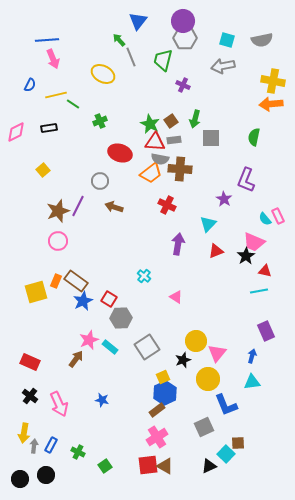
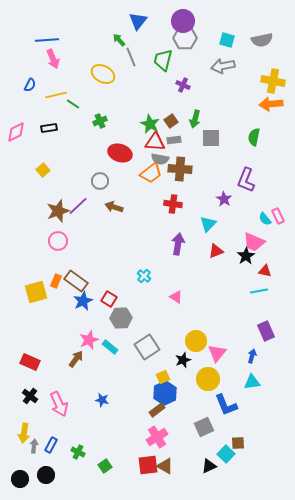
red cross at (167, 205): moved 6 px right, 1 px up; rotated 18 degrees counterclockwise
purple line at (78, 206): rotated 20 degrees clockwise
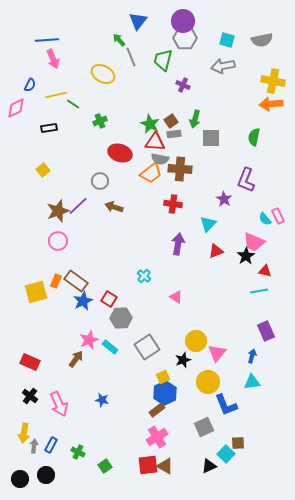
pink diamond at (16, 132): moved 24 px up
gray rectangle at (174, 140): moved 6 px up
yellow circle at (208, 379): moved 3 px down
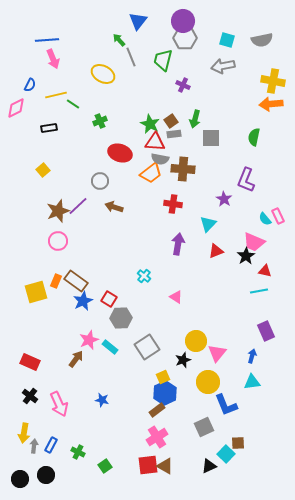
brown cross at (180, 169): moved 3 px right
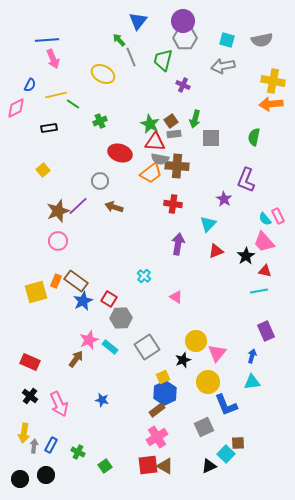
brown cross at (183, 169): moved 6 px left, 3 px up
pink trapezoid at (254, 242): moved 10 px right; rotated 25 degrees clockwise
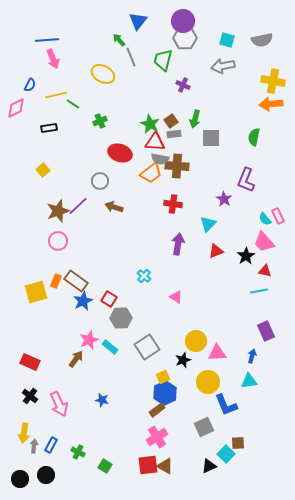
pink triangle at (217, 353): rotated 48 degrees clockwise
cyan triangle at (252, 382): moved 3 px left, 1 px up
green square at (105, 466): rotated 24 degrees counterclockwise
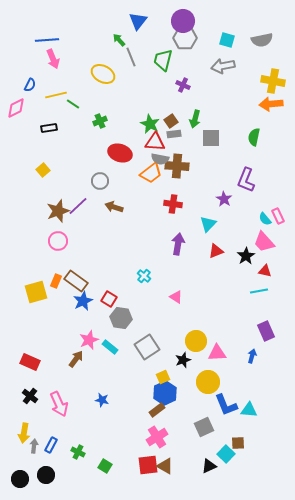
gray hexagon at (121, 318): rotated 10 degrees clockwise
cyan triangle at (249, 381): moved 29 px down; rotated 12 degrees clockwise
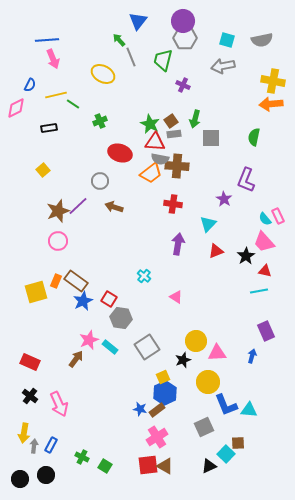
blue star at (102, 400): moved 38 px right, 9 px down
green cross at (78, 452): moved 4 px right, 5 px down
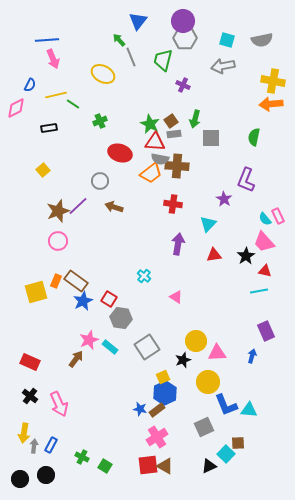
red triangle at (216, 251): moved 2 px left, 4 px down; rotated 14 degrees clockwise
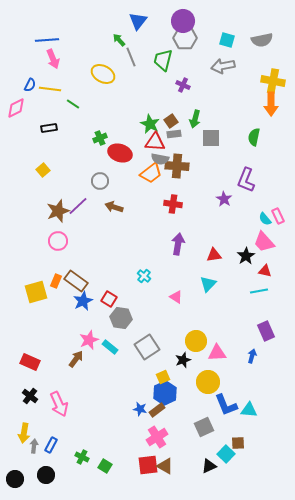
yellow line at (56, 95): moved 6 px left, 6 px up; rotated 20 degrees clockwise
orange arrow at (271, 104): rotated 85 degrees counterclockwise
green cross at (100, 121): moved 17 px down
cyan triangle at (208, 224): moved 60 px down
black circle at (20, 479): moved 5 px left
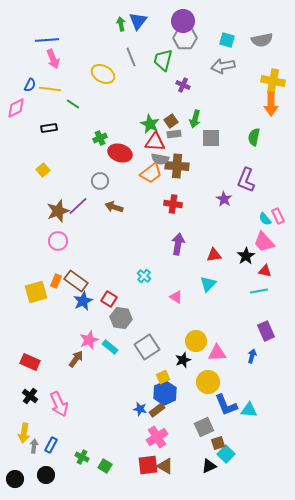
green arrow at (119, 40): moved 2 px right, 16 px up; rotated 32 degrees clockwise
brown square at (238, 443): moved 20 px left; rotated 16 degrees counterclockwise
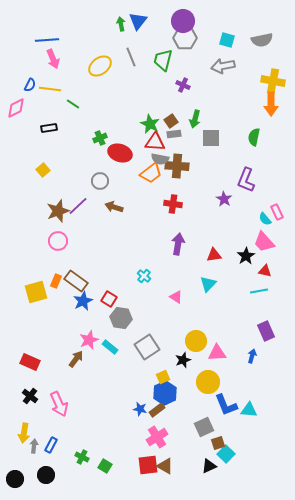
yellow ellipse at (103, 74): moved 3 px left, 8 px up; rotated 65 degrees counterclockwise
pink rectangle at (278, 216): moved 1 px left, 4 px up
